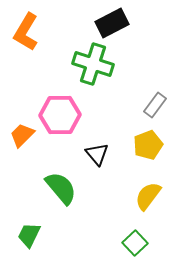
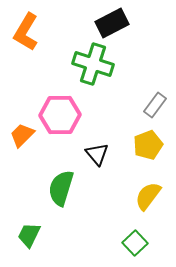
green semicircle: rotated 123 degrees counterclockwise
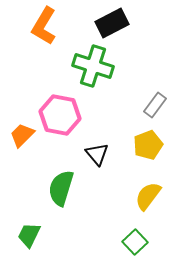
orange L-shape: moved 18 px right, 6 px up
green cross: moved 2 px down
pink hexagon: rotated 12 degrees clockwise
green square: moved 1 px up
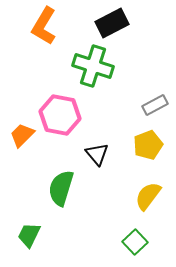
gray rectangle: rotated 25 degrees clockwise
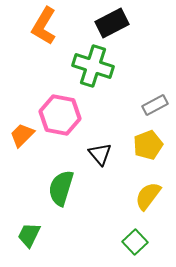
black triangle: moved 3 px right
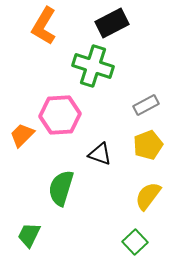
gray rectangle: moved 9 px left
pink hexagon: rotated 15 degrees counterclockwise
black triangle: rotated 30 degrees counterclockwise
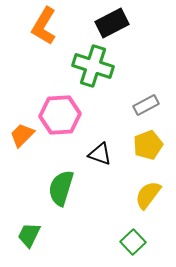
yellow semicircle: moved 1 px up
green square: moved 2 px left
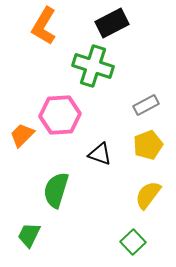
green semicircle: moved 5 px left, 2 px down
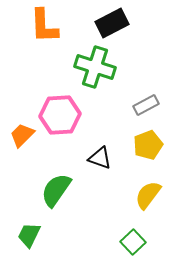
orange L-shape: rotated 33 degrees counterclockwise
green cross: moved 2 px right, 1 px down
black triangle: moved 4 px down
green semicircle: rotated 18 degrees clockwise
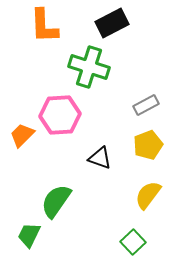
green cross: moved 6 px left
green semicircle: moved 11 px down
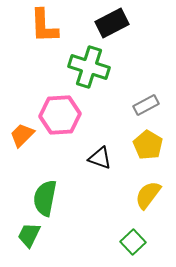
yellow pentagon: rotated 20 degrees counterclockwise
green semicircle: moved 11 px left, 3 px up; rotated 24 degrees counterclockwise
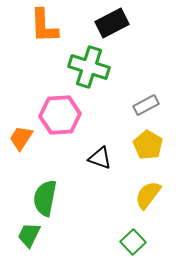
orange trapezoid: moved 1 px left, 3 px down; rotated 12 degrees counterclockwise
